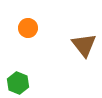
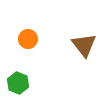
orange circle: moved 11 px down
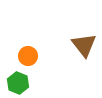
orange circle: moved 17 px down
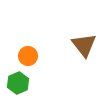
green hexagon: rotated 15 degrees clockwise
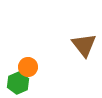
orange circle: moved 11 px down
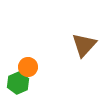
brown triangle: rotated 20 degrees clockwise
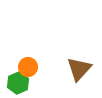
brown triangle: moved 5 px left, 24 px down
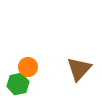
green hexagon: moved 1 px down; rotated 10 degrees clockwise
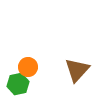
brown triangle: moved 2 px left, 1 px down
